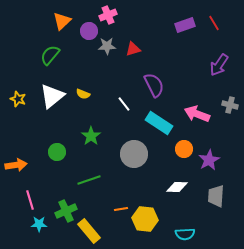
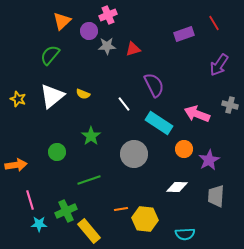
purple rectangle: moved 1 px left, 9 px down
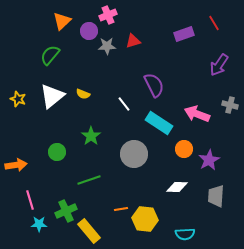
red triangle: moved 8 px up
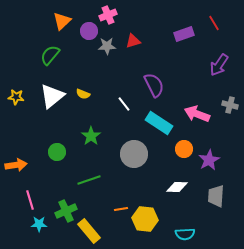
yellow star: moved 2 px left, 2 px up; rotated 14 degrees counterclockwise
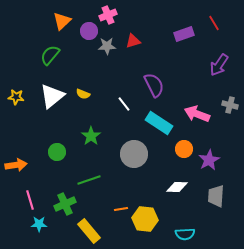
green cross: moved 1 px left, 7 px up
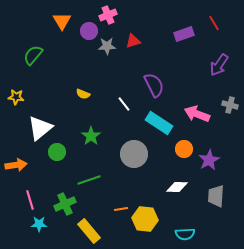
orange triangle: rotated 18 degrees counterclockwise
green semicircle: moved 17 px left
white triangle: moved 12 px left, 32 px down
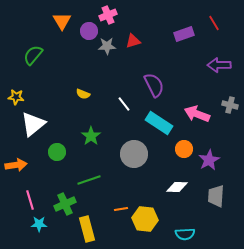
purple arrow: rotated 55 degrees clockwise
white triangle: moved 7 px left, 4 px up
yellow rectangle: moved 2 px left, 2 px up; rotated 25 degrees clockwise
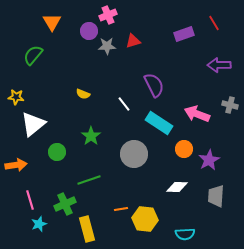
orange triangle: moved 10 px left, 1 px down
cyan star: rotated 21 degrees counterclockwise
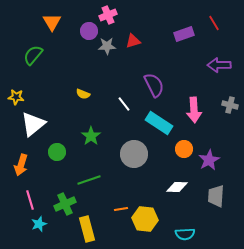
pink arrow: moved 3 px left, 4 px up; rotated 115 degrees counterclockwise
orange arrow: moved 5 px right; rotated 115 degrees clockwise
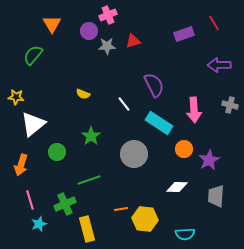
orange triangle: moved 2 px down
